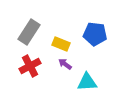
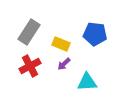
purple arrow: moved 1 px left; rotated 80 degrees counterclockwise
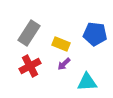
gray rectangle: moved 1 px down
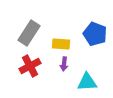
blue pentagon: rotated 15 degrees clockwise
yellow rectangle: rotated 18 degrees counterclockwise
purple arrow: rotated 40 degrees counterclockwise
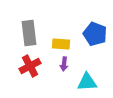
gray rectangle: rotated 40 degrees counterclockwise
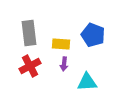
blue pentagon: moved 2 px left, 1 px down
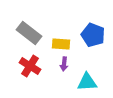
gray rectangle: rotated 45 degrees counterclockwise
red cross: rotated 30 degrees counterclockwise
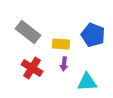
gray rectangle: moved 1 px left, 1 px up
red cross: moved 2 px right, 2 px down
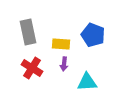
gray rectangle: rotated 40 degrees clockwise
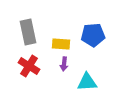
blue pentagon: rotated 25 degrees counterclockwise
red cross: moved 3 px left, 2 px up
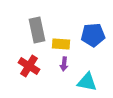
gray rectangle: moved 9 px right, 2 px up
cyan triangle: rotated 15 degrees clockwise
